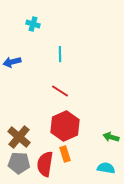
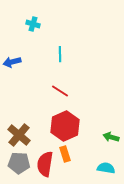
brown cross: moved 2 px up
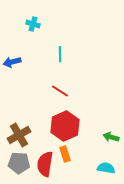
brown cross: rotated 20 degrees clockwise
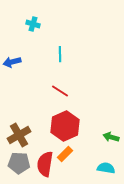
orange rectangle: rotated 63 degrees clockwise
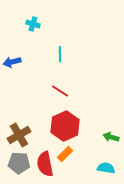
red semicircle: rotated 20 degrees counterclockwise
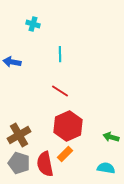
blue arrow: rotated 24 degrees clockwise
red hexagon: moved 3 px right
gray pentagon: rotated 15 degrees clockwise
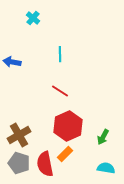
cyan cross: moved 6 px up; rotated 24 degrees clockwise
green arrow: moved 8 px left; rotated 77 degrees counterclockwise
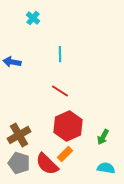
red semicircle: moved 2 px right; rotated 35 degrees counterclockwise
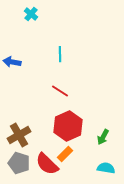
cyan cross: moved 2 px left, 4 px up
